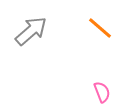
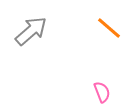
orange line: moved 9 px right
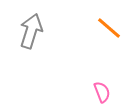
gray arrow: rotated 32 degrees counterclockwise
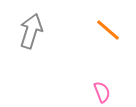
orange line: moved 1 px left, 2 px down
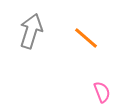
orange line: moved 22 px left, 8 px down
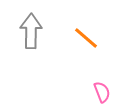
gray arrow: rotated 16 degrees counterclockwise
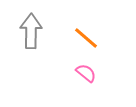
pink semicircle: moved 16 px left, 19 px up; rotated 30 degrees counterclockwise
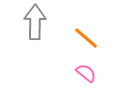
gray arrow: moved 4 px right, 9 px up
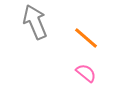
gray arrow: rotated 24 degrees counterclockwise
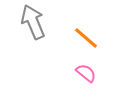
gray arrow: moved 2 px left
